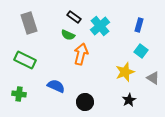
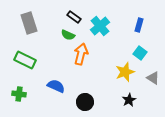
cyan square: moved 1 px left, 2 px down
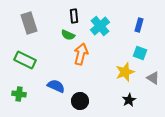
black rectangle: moved 1 px up; rotated 48 degrees clockwise
cyan square: rotated 16 degrees counterclockwise
black circle: moved 5 px left, 1 px up
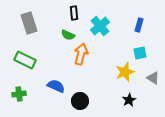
black rectangle: moved 3 px up
cyan square: rotated 32 degrees counterclockwise
green cross: rotated 16 degrees counterclockwise
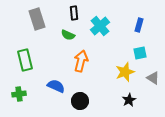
gray rectangle: moved 8 px right, 4 px up
orange arrow: moved 7 px down
green rectangle: rotated 50 degrees clockwise
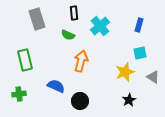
gray triangle: moved 1 px up
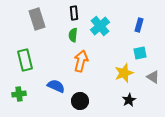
green semicircle: moved 5 px right; rotated 72 degrees clockwise
yellow star: moved 1 px left, 1 px down
